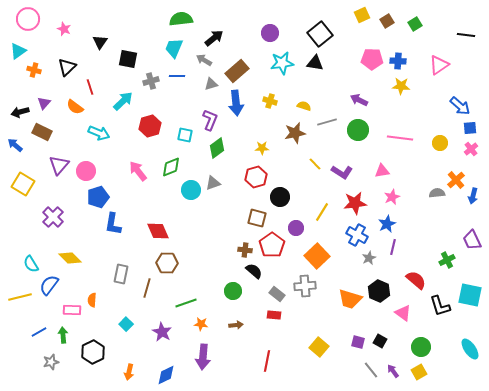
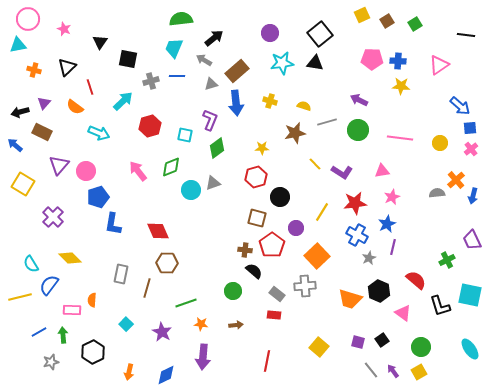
cyan triangle at (18, 51): moved 6 px up; rotated 24 degrees clockwise
black square at (380, 341): moved 2 px right, 1 px up; rotated 24 degrees clockwise
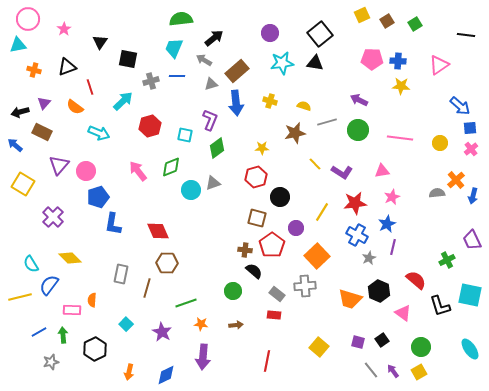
pink star at (64, 29): rotated 16 degrees clockwise
black triangle at (67, 67): rotated 24 degrees clockwise
black hexagon at (93, 352): moved 2 px right, 3 px up
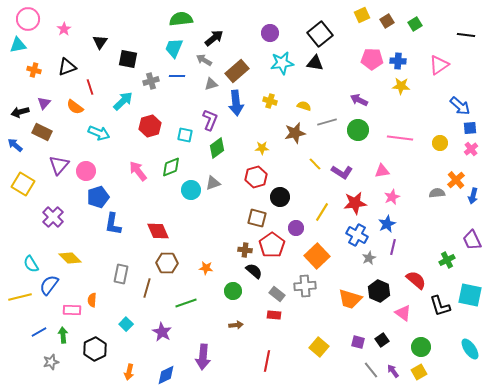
orange star at (201, 324): moved 5 px right, 56 px up
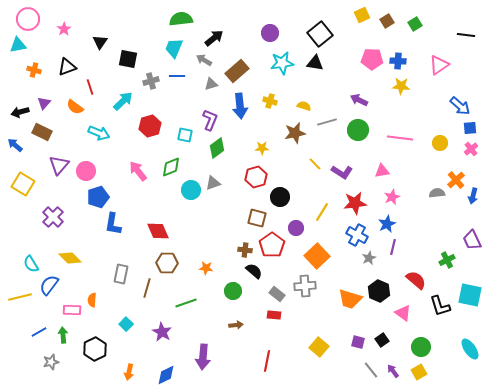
blue arrow at (236, 103): moved 4 px right, 3 px down
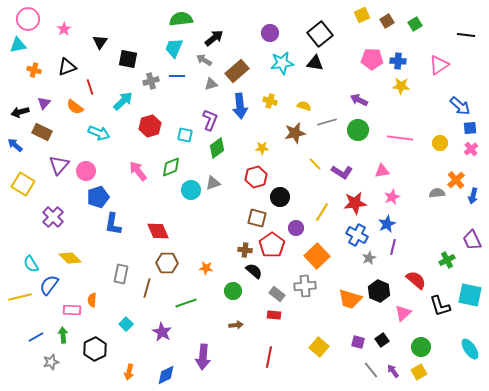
pink triangle at (403, 313): rotated 42 degrees clockwise
blue line at (39, 332): moved 3 px left, 5 px down
red line at (267, 361): moved 2 px right, 4 px up
